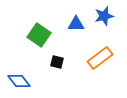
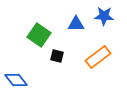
blue star: rotated 18 degrees clockwise
orange rectangle: moved 2 px left, 1 px up
black square: moved 6 px up
blue diamond: moved 3 px left, 1 px up
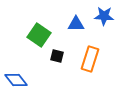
orange rectangle: moved 8 px left, 2 px down; rotated 35 degrees counterclockwise
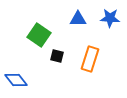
blue star: moved 6 px right, 2 px down
blue triangle: moved 2 px right, 5 px up
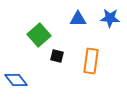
green square: rotated 15 degrees clockwise
orange rectangle: moved 1 px right, 2 px down; rotated 10 degrees counterclockwise
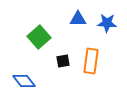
blue star: moved 3 px left, 5 px down
green square: moved 2 px down
black square: moved 6 px right, 5 px down; rotated 24 degrees counterclockwise
blue diamond: moved 8 px right, 1 px down
